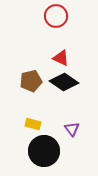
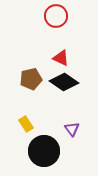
brown pentagon: moved 2 px up
yellow rectangle: moved 7 px left; rotated 42 degrees clockwise
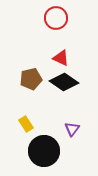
red circle: moved 2 px down
purple triangle: rotated 14 degrees clockwise
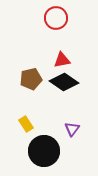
red triangle: moved 1 px right, 2 px down; rotated 36 degrees counterclockwise
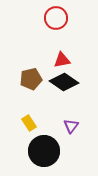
yellow rectangle: moved 3 px right, 1 px up
purple triangle: moved 1 px left, 3 px up
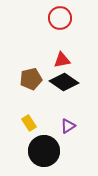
red circle: moved 4 px right
purple triangle: moved 3 px left; rotated 21 degrees clockwise
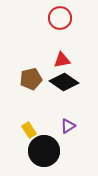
yellow rectangle: moved 7 px down
